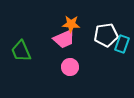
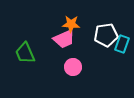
green trapezoid: moved 4 px right, 2 px down
pink circle: moved 3 px right
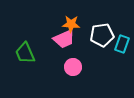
white pentagon: moved 4 px left
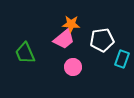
white pentagon: moved 5 px down
pink trapezoid: rotated 15 degrees counterclockwise
cyan rectangle: moved 15 px down
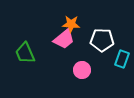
white pentagon: rotated 10 degrees clockwise
pink circle: moved 9 px right, 3 px down
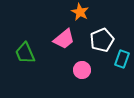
orange star: moved 9 px right, 12 px up; rotated 24 degrees clockwise
white pentagon: rotated 25 degrees counterclockwise
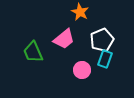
green trapezoid: moved 8 px right, 1 px up
cyan rectangle: moved 17 px left
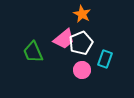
orange star: moved 2 px right, 2 px down
white pentagon: moved 21 px left, 3 px down
